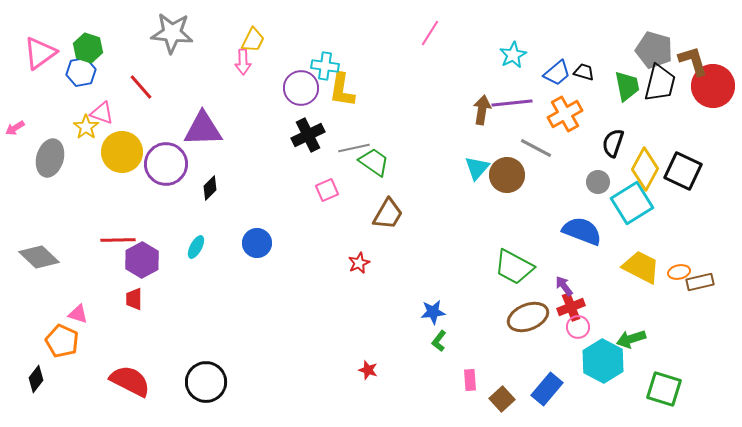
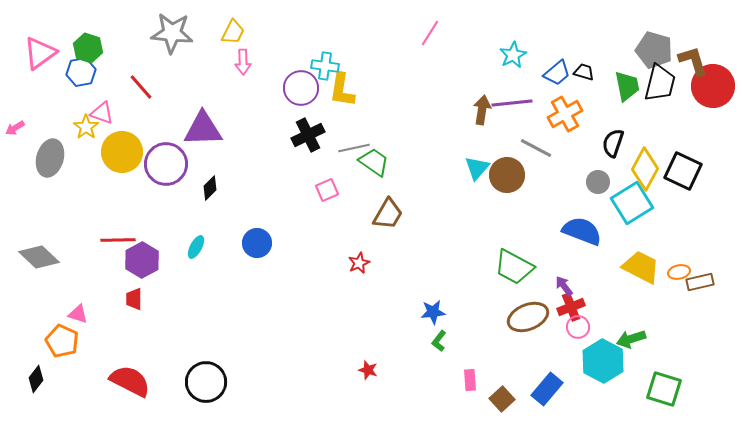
yellow trapezoid at (253, 40): moved 20 px left, 8 px up
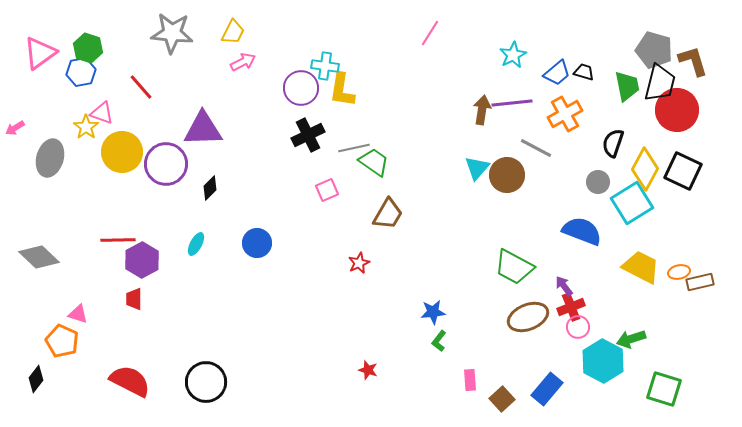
pink arrow at (243, 62): rotated 115 degrees counterclockwise
red circle at (713, 86): moved 36 px left, 24 px down
cyan ellipse at (196, 247): moved 3 px up
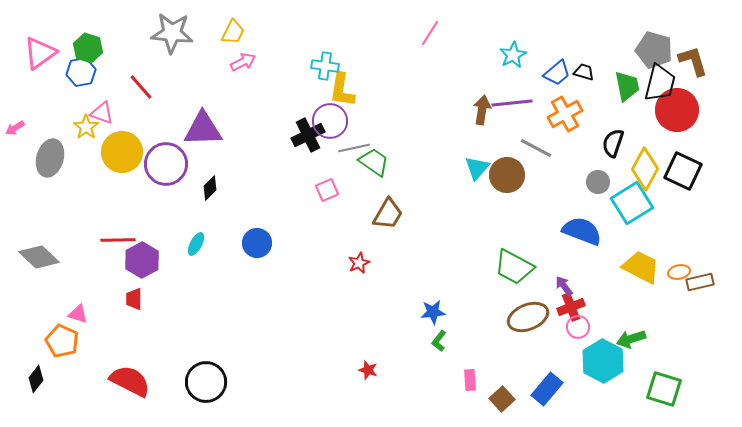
purple circle at (301, 88): moved 29 px right, 33 px down
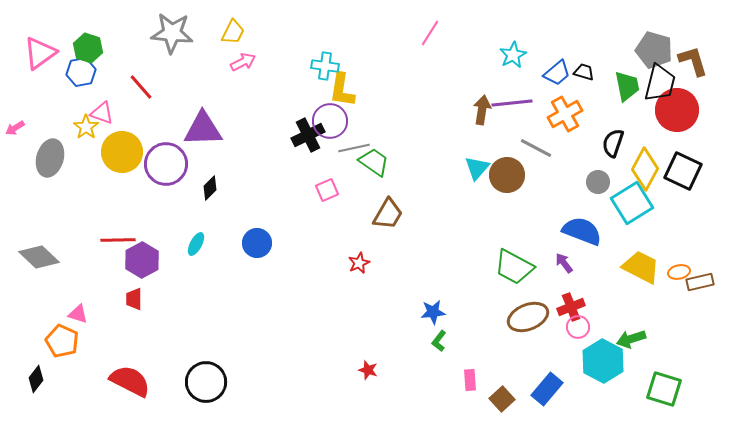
purple arrow at (564, 286): moved 23 px up
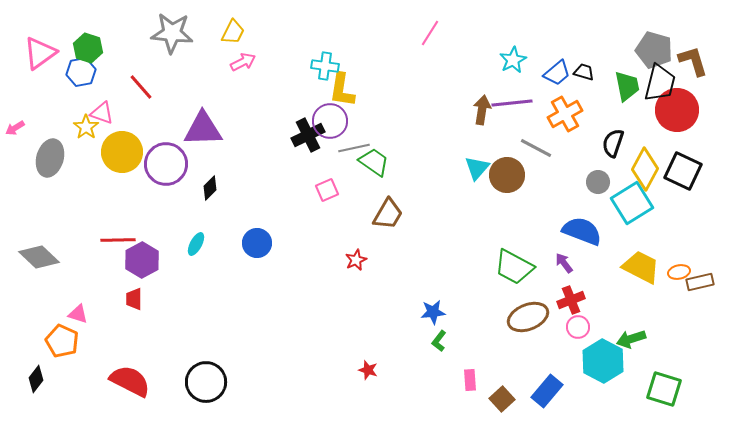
cyan star at (513, 55): moved 5 px down
red star at (359, 263): moved 3 px left, 3 px up
red cross at (571, 307): moved 7 px up
blue rectangle at (547, 389): moved 2 px down
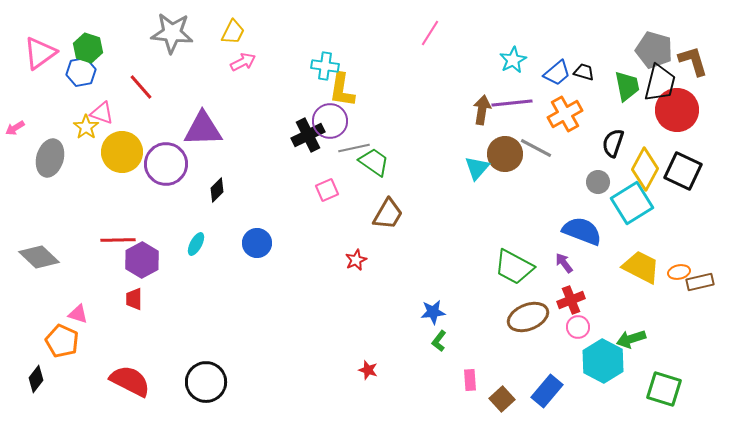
brown circle at (507, 175): moved 2 px left, 21 px up
black diamond at (210, 188): moved 7 px right, 2 px down
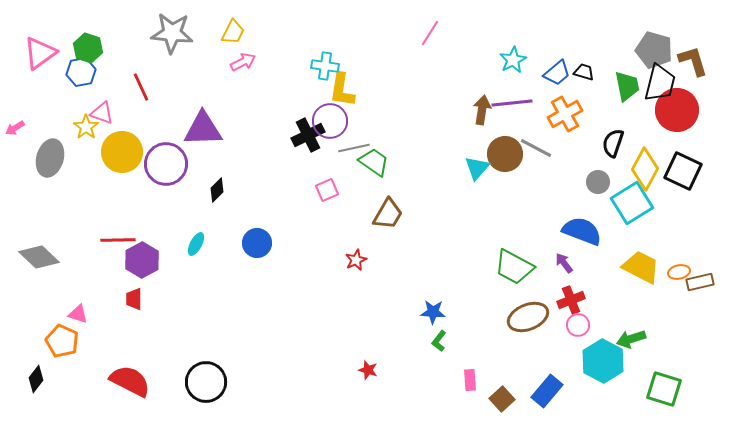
red line at (141, 87): rotated 16 degrees clockwise
blue star at (433, 312): rotated 10 degrees clockwise
pink circle at (578, 327): moved 2 px up
